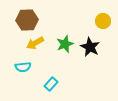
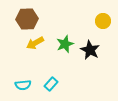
brown hexagon: moved 1 px up
black star: moved 3 px down
cyan semicircle: moved 18 px down
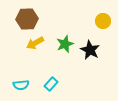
cyan semicircle: moved 2 px left
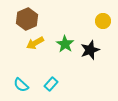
brown hexagon: rotated 20 degrees counterclockwise
green star: rotated 18 degrees counterclockwise
black star: rotated 24 degrees clockwise
cyan semicircle: rotated 49 degrees clockwise
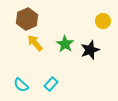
yellow arrow: rotated 78 degrees clockwise
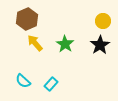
black star: moved 10 px right, 5 px up; rotated 12 degrees counterclockwise
cyan semicircle: moved 2 px right, 4 px up
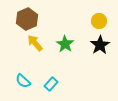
yellow circle: moved 4 px left
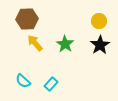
brown hexagon: rotated 20 degrees clockwise
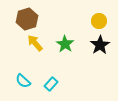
brown hexagon: rotated 15 degrees counterclockwise
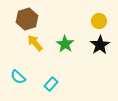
cyan semicircle: moved 5 px left, 4 px up
